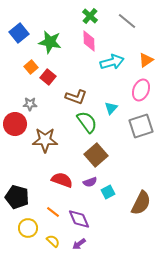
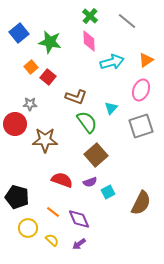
yellow semicircle: moved 1 px left, 1 px up
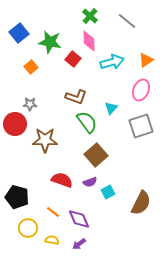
red square: moved 25 px right, 18 px up
yellow semicircle: rotated 32 degrees counterclockwise
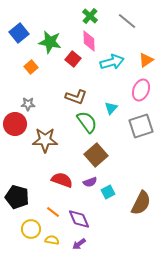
gray star: moved 2 px left
yellow circle: moved 3 px right, 1 px down
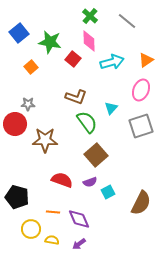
orange line: rotated 32 degrees counterclockwise
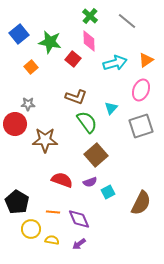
blue square: moved 1 px down
cyan arrow: moved 3 px right, 1 px down
black pentagon: moved 5 px down; rotated 15 degrees clockwise
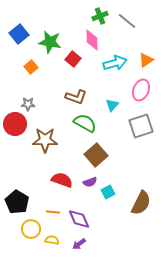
green cross: moved 10 px right; rotated 28 degrees clockwise
pink diamond: moved 3 px right, 1 px up
cyan triangle: moved 1 px right, 3 px up
green semicircle: moved 2 px left, 1 px down; rotated 25 degrees counterclockwise
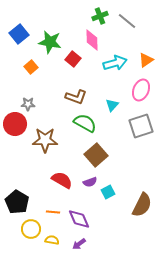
red semicircle: rotated 10 degrees clockwise
brown semicircle: moved 1 px right, 2 px down
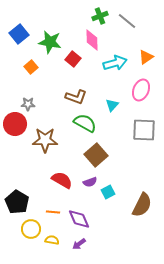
orange triangle: moved 3 px up
gray square: moved 3 px right, 4 px down; rotated 20 degrees clockwise
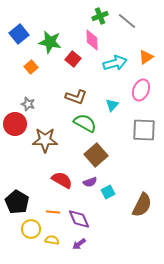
gray star: rotated 16 degrees clockwise
